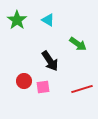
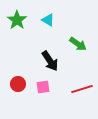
red circle: moved 6 px left, 3 px down
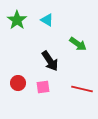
cyan triangle: moved 1 px left
red circle: moved 1 px up
red line: rotated 30 degrees clockwise
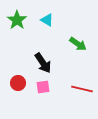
black arrow: moved 7 px left, 2 px down
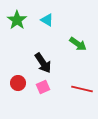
pink square: rotated 16 degrees counterclockwise
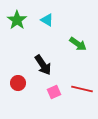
black arrow: moved 2 px down
pink square: moved 11 px right, 5 px down
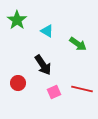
cyan triangle: moved 11 px down
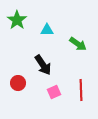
cyan triangle: moved 1 px up; rotated 32 degrees counterclockwise
red line: moved 1 px left, 1 px down; rotated 75 degrees clockwise
